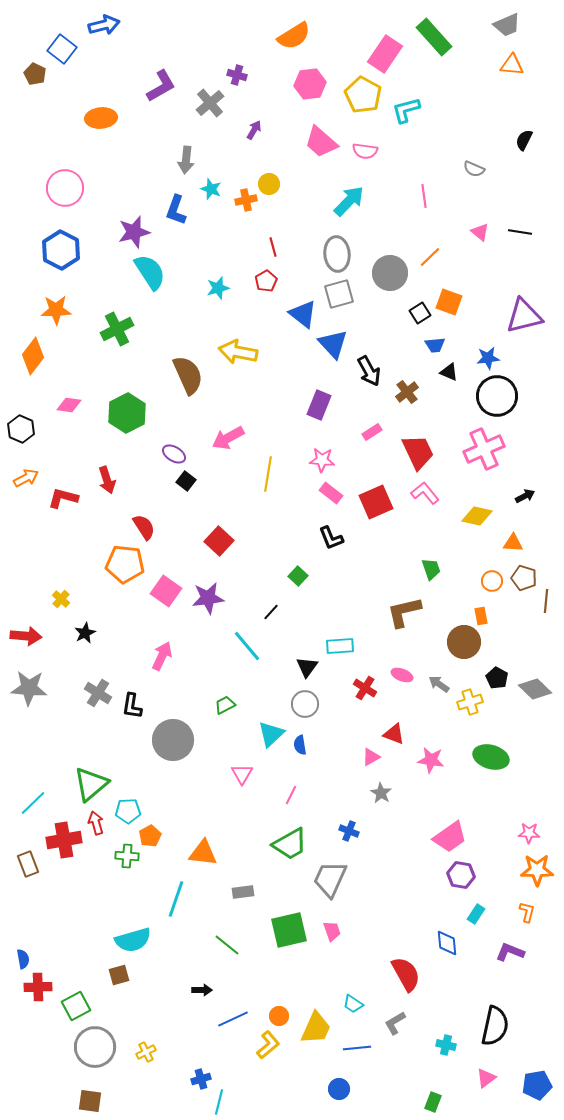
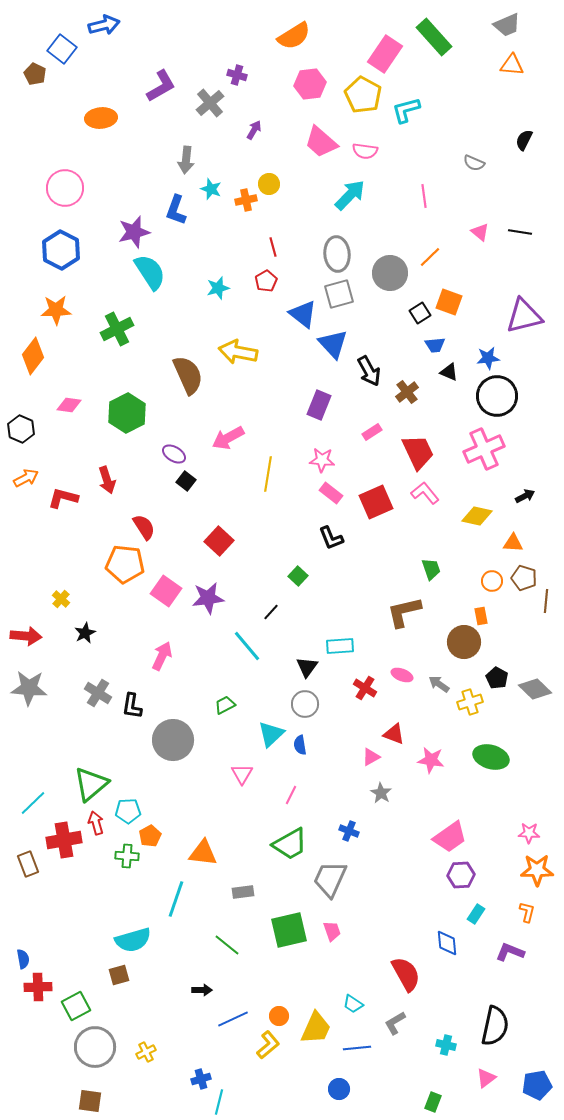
gray semicircle at (474, 169): moved 6 px up
cyan arrow at (349, 201): moved 1 px right, 6 px up
purple hexagon at (461, 875): rotated 12 degrees counterclockwise
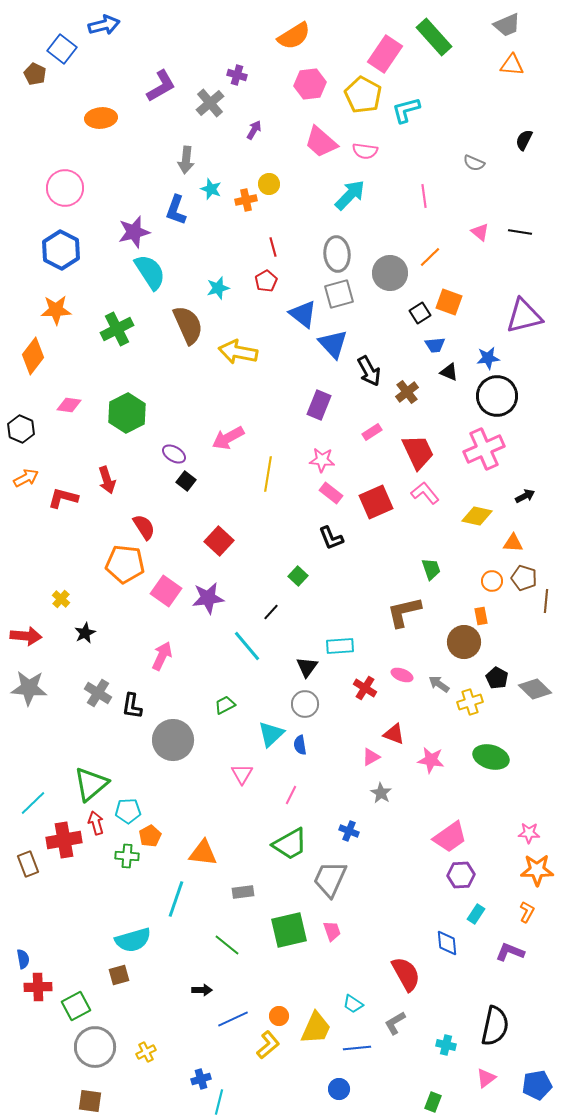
brown semicircle at (188, 375): moved 50 px up
orange L-shape at (527, 912): rotated 15 degrees clockwise
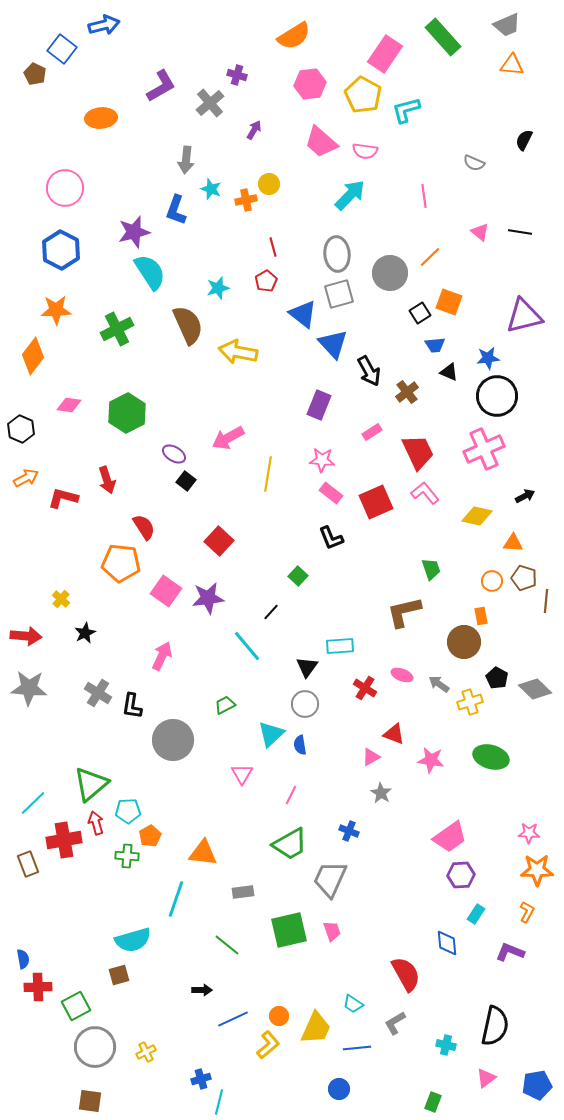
green rectangle at (434, 37): moved 9 px right
orange pentagon at (125, 564): moved 4 px left, 1 px up
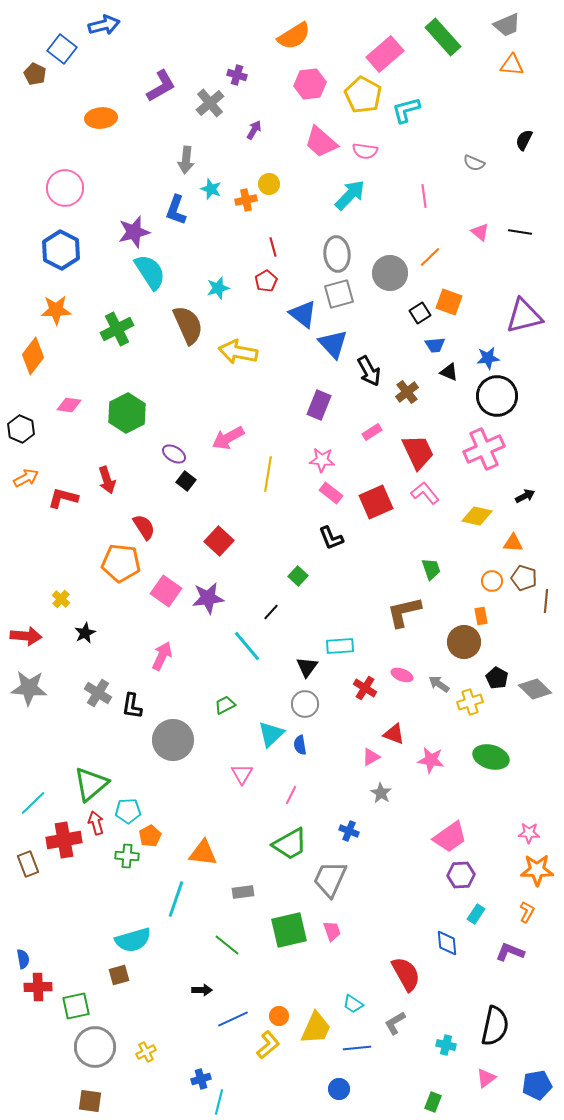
pink rectangle at (385, 54): rotated 15 degrees clockwise
green square at (76, 1006): rotated 16 degrees clockwise
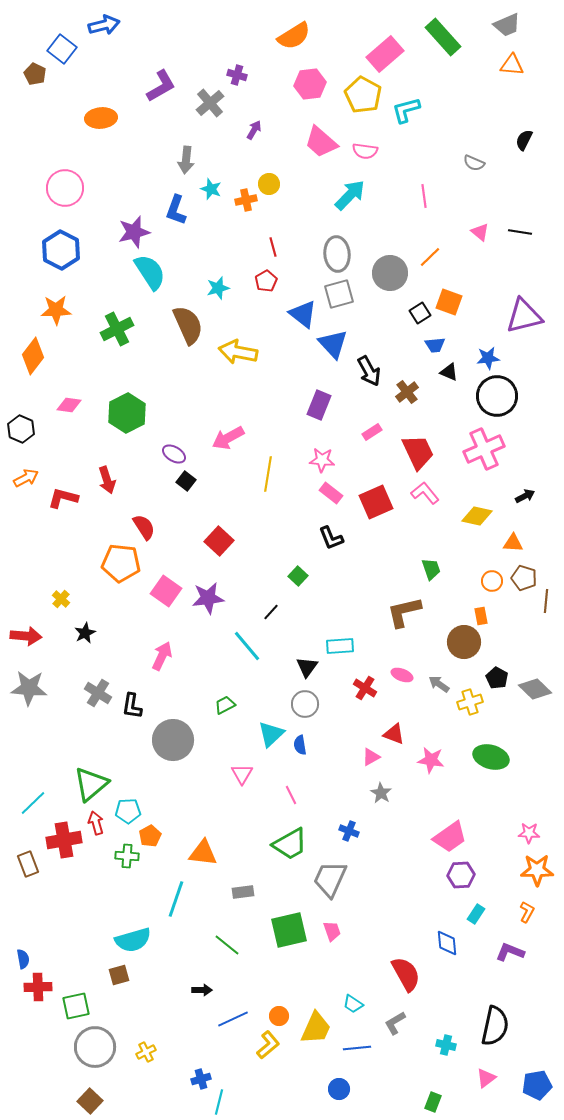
pink line at (291, 795): rotated 54 degrees counterclockwise
brown square at (90, 1101): rotated 35 degrees clockwise
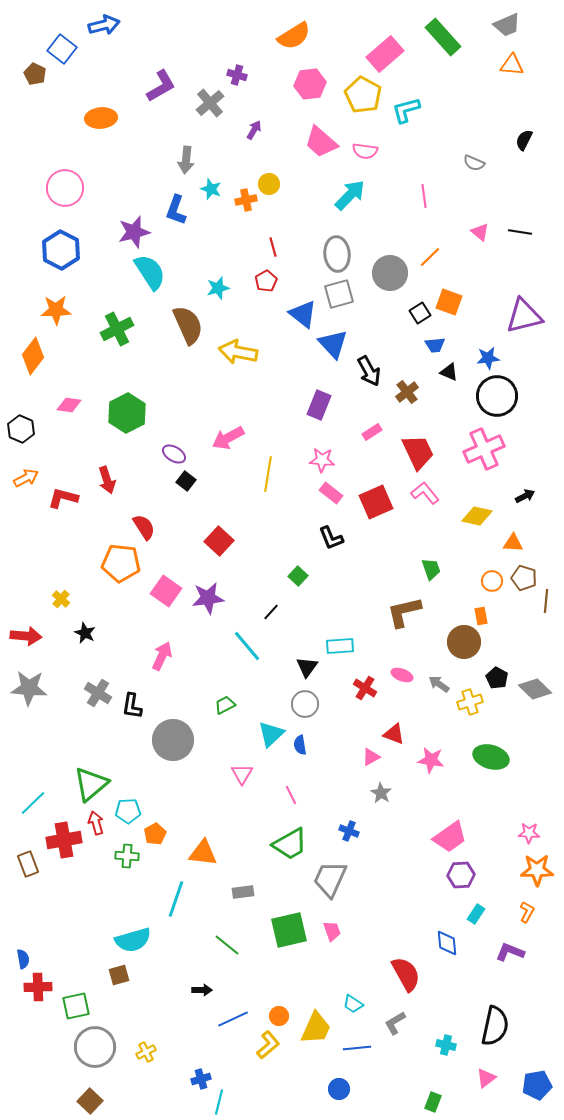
black star at (85, 633): rotated 20 degrees counterclockwise
orange pentagon at (150, 836): moved 5 px right, 2 px up
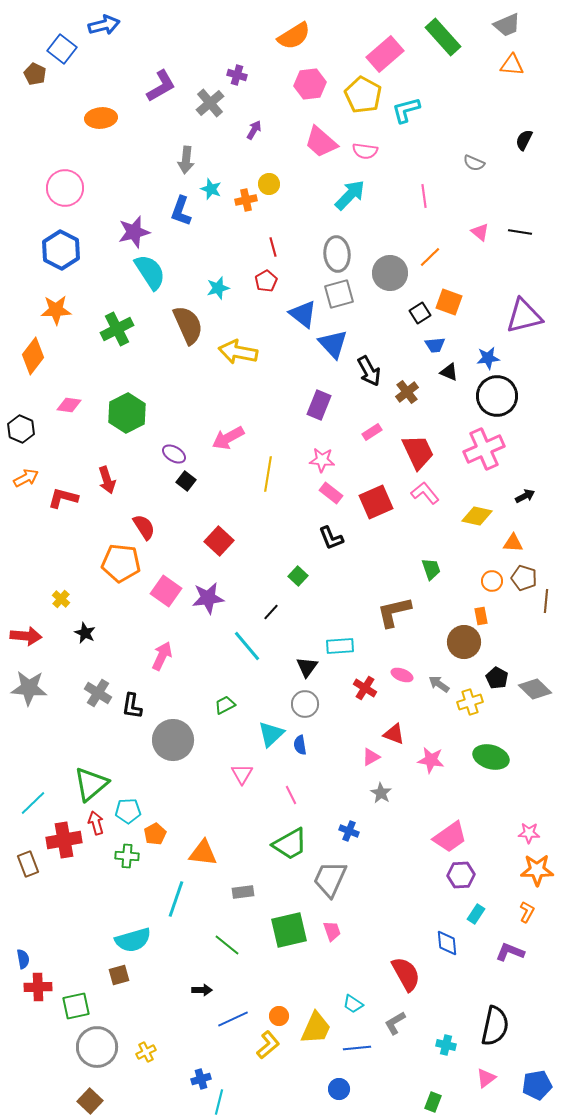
blue L-shape at (176, 210): moved 5 px right, 1 px down
brown L-shape at (404, 612): moved 10 px left
gray circle at (95, 1047): moved 2 px right
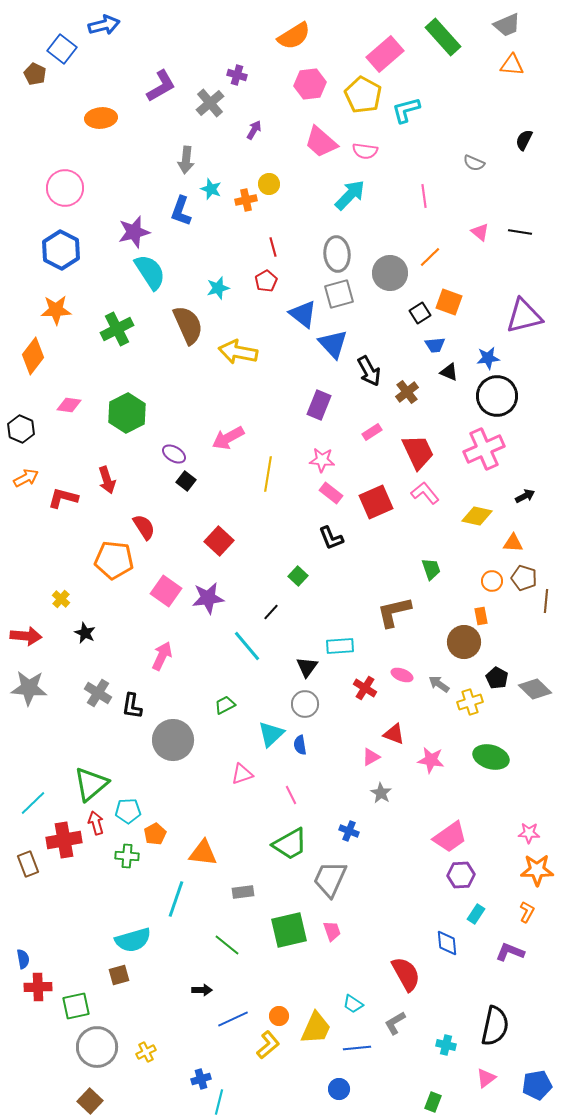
orange pentagon at (121, 563): moved 7 px left, 3 px up
pink triangle at (242, 774): rotated 40 degrees clockwise
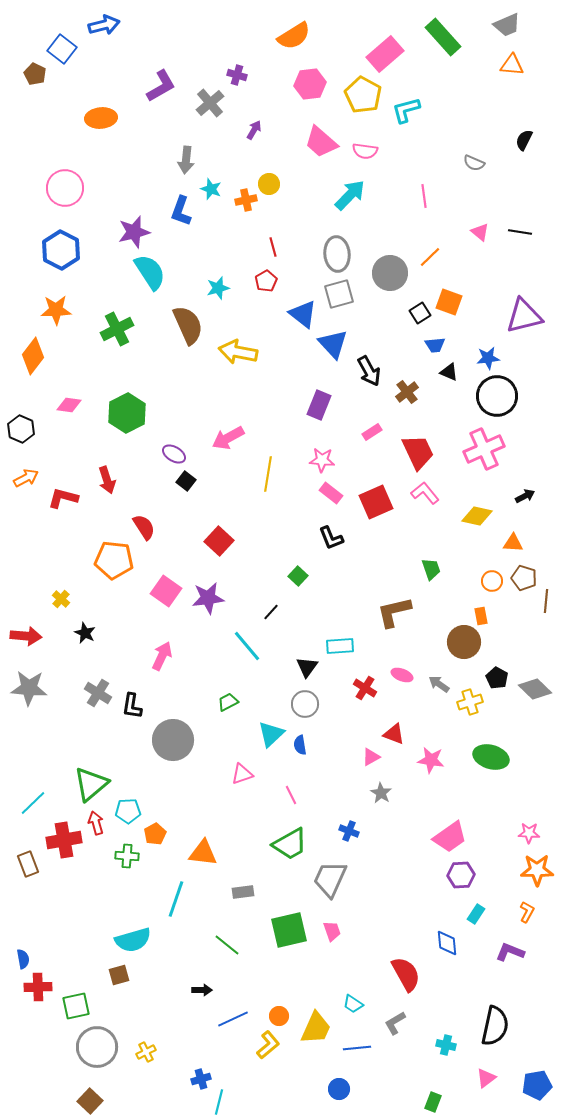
green trapezoid at (225, 705): moved 3 px right, 3 px up
